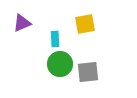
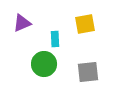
green circle: moved 16 px left
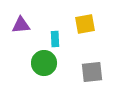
purple triangle: moved 1 px left, 2 px down; rotated 18 degrees clockwise
green circle: moved 1 px up
gray square: moved 4 px right
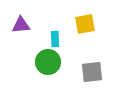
green circle: moved 4 px right, 1 px up
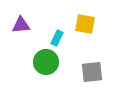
yellow square: rotated 20 degrees clockwise
cyan rectangle: moved 2 px right, 1 px up; rotated 28 degrees clockwise
green circle: moved 2 px left
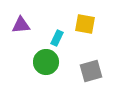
gray square: moved 1 px left, 1 px up; rotated 10 degrees counterclockwise
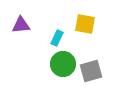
green circle: moved 17 px right, 2 px down
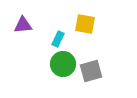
purple triangle: moved 2 px right
cyan rectangle: moved 1 px right, 1 px down
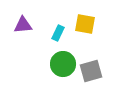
cyan rectangle: moved 6 px up
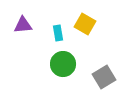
yellow square: rotated 20 degrees clockwise
cyan rectangle: rotated 35 degrees counterclockwise
gray square: moved 13 px right, 6 px down; rotated 15 degrees counterclockwise
